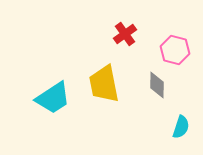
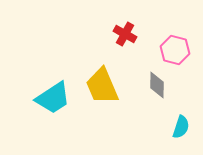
red cross: rotated 25 degrees counterclockwise
yellow trapezoid: moved 2 px left, 2 px down; rotated 12 degrees counterclockwise
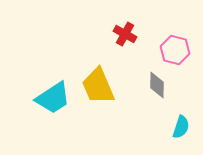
yellow trapezoid: moved 4 px left
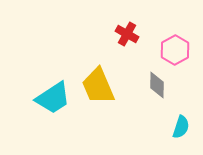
red cross: moved 2 px right
pink hexagon: rotated 16 degrees clockwise
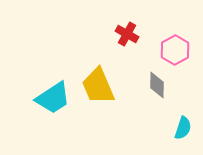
cyan semicircle: moved 2 px right, 1 px down
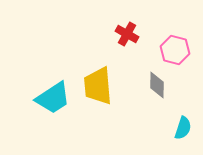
pink hexagon: rotated 16 degrees counterclockwise
yellow trapezoid: rotated 18 degrees clockwise
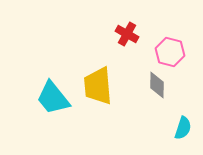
pink hexagon: moved 5 px left, 2 px down
cyan trapezoid: rotated 84 degrees clockwise
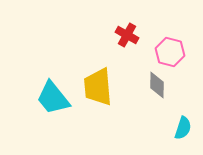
red cross: moved 1 px down
yellow trapezoid: moved 1 px down
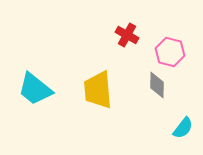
yellow trapezoid: moved 3 px down
cyan trapezoid: moved 18 px left, 9 px up; rotated 12 degrees counterclockwise
cyan semicircle: rotated 20 degrees clockwise
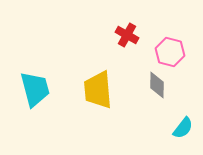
cyan trapezoid: rotated 144 degrees counterclockwise
